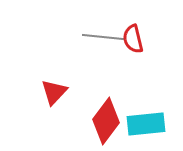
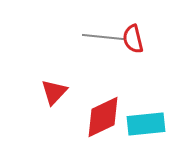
red diamond: moved 3 px left, 4 px up; rotated 27 degrees clockwise
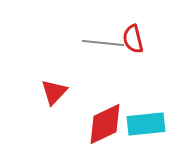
gray line: moved 6 px down
red diamond: moved 2 px right, 7 px down
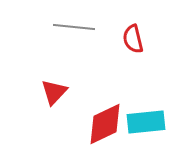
gray line: moved 29 px left, 16 px up
cyan rectangle: moved 2 px up
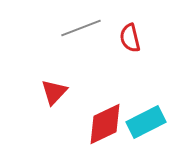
gray line: moved 7 px right, 1 px down; rotated 27 degrees counterclockwise
red semicircle: moved 3 px left, 1 px up
cyan rectangle: rotated 21 degrees counterclockwise
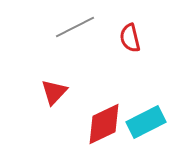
gray line: moved 6 px left, 1 px up; rotated 6 degrees counterclockwise
red diamond: moved 1 px left
